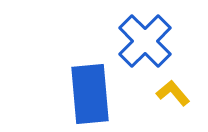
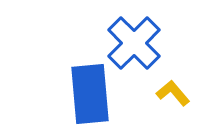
blue cross: moved 11 px left, 2 px down
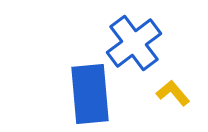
blue cross: rotated 8 degrees clockwise
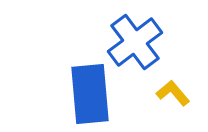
blue cross: moved 1 px right, 1 px up
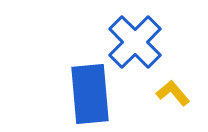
blue cross: rotated 8 degrees counterclockwise
